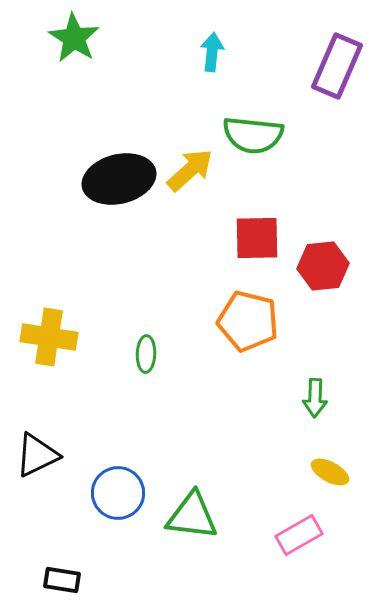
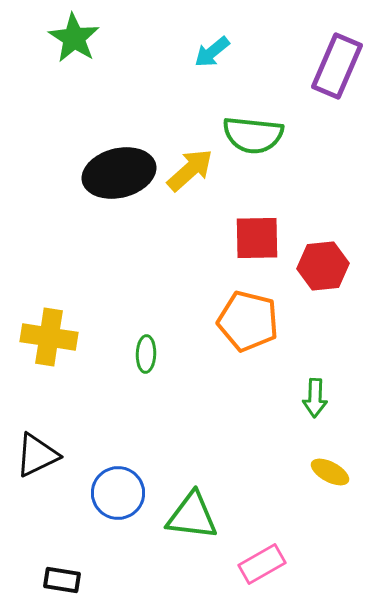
cyan arrow: rotated 135 degrees counterclockwise
black ellipse: moved 6 px up
pink rectangle: moved 37 px left, 29 px down
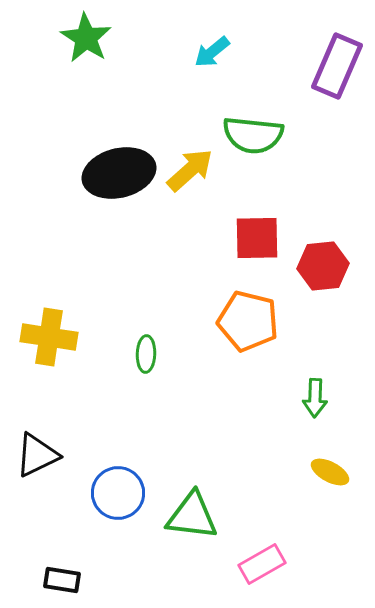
green star: moved 12 px right
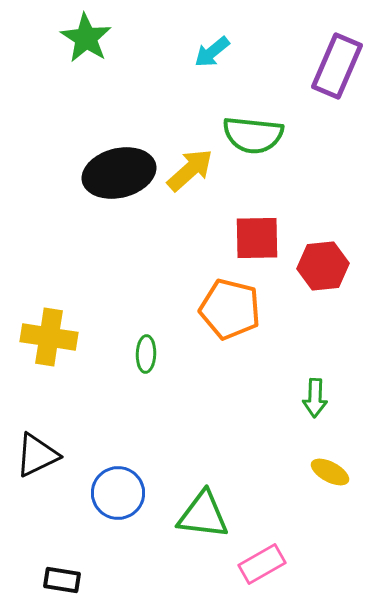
orange pentagon: moved 18 px left, 12 px up
green triangle: moved 11 px right, 1 px up
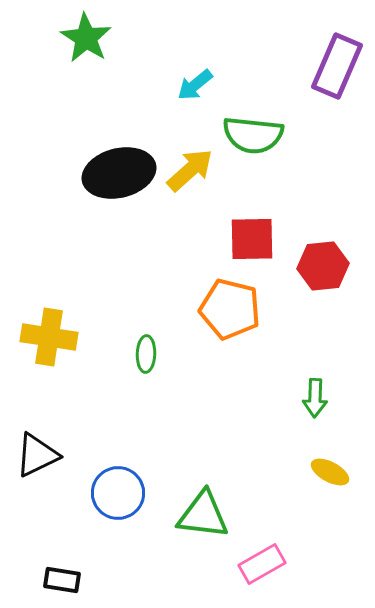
cyan arrow: moved 17 px left, 33 px down
red square: moved 5 px left, 1 px down
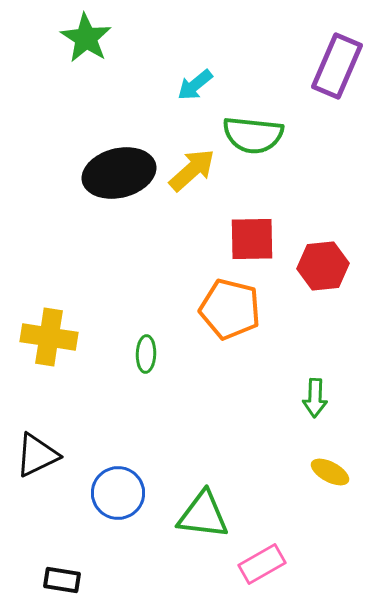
yellow arrow: moved 2 px right
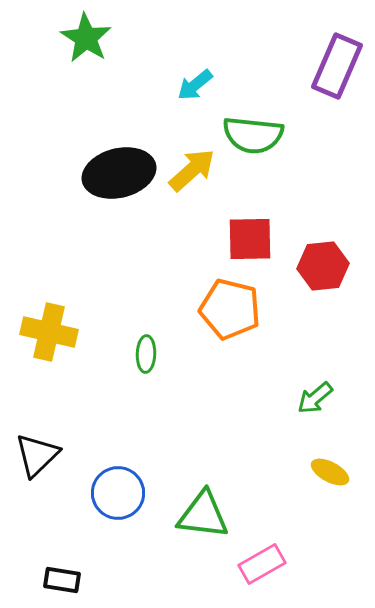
red square: moved 2 px left
yellow cross: moved 5 px up; rotated 4 degrees clockwise
green arrow: rotated 48 degrees clockwise
black triangle: rotated 18 degrees counterclockwise
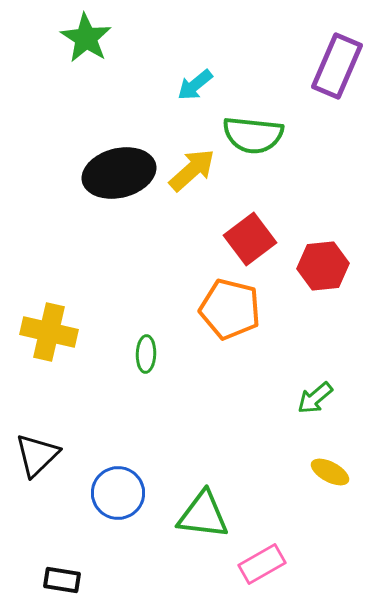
red square: rotated 36 degrees counterclockwise
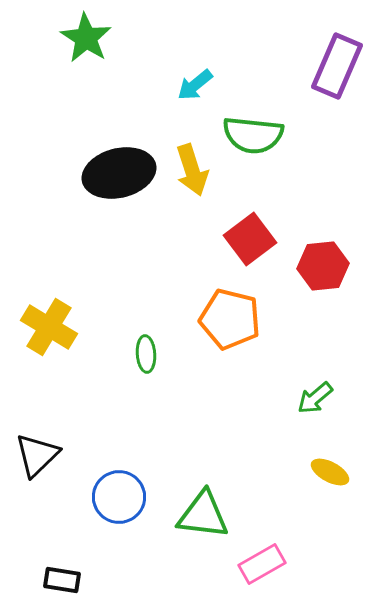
yellow arrow: rotated 114 degrees clockwise
orange pentagon: moved 10 px down
yellow cross: moved 5 px up; rotated 18 degrees clockwise
green ellipse: rotated 6 degrees counterclockwise
blue circle: moved 1 px right, 4 px down
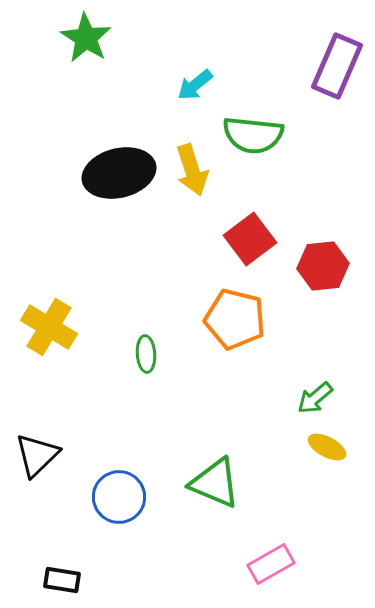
orange pentagon: moved 5 px right
yellow ellipse: moved 3 px left, 25 px up
green triangle: moved 12 px right, 32 px up; rotated 16 degrees clockwise
pink rectangle: moved 9 px right
